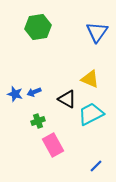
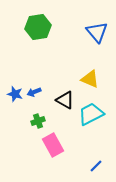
blue triangle: rotated 15 degrees counterclockwise
black triangle: moved 2 px left, 1 px down
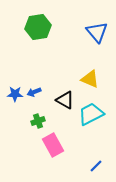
blue star: rotated 14 degrees counterclockwise
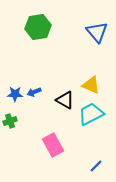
yellow triangle: moved 1 px right, 6 px down
green cross: moved 28 px left
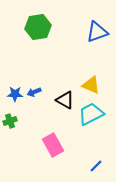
blue triangle: rotated 50 degrees clockwise
